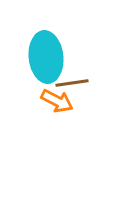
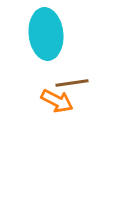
cyan ellipse: moved 23 px up
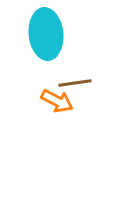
brown line: moved 3 px right
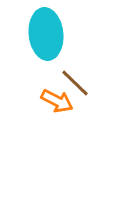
brown line: rotated 52 degrees clockwise
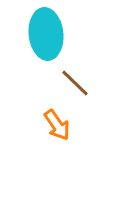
orange arrow: moved 24 px down; rotated 28 degrees clockwise
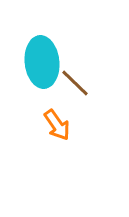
cyan ellipse: moved 4 px left, 28 px down
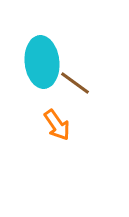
brown line: rotated 8 degrees counterclockwise
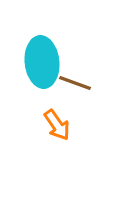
brown line: rotated 16 degrees counterclockwise
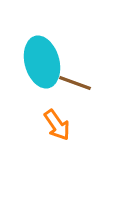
cyan ellipse: rotated 9 degrees counterclockwise
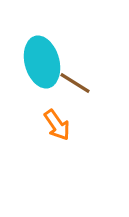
brown line: rotated 12 degrees clockwise
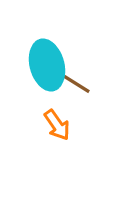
cyan ellipse: moved 5 px right, 3 px down
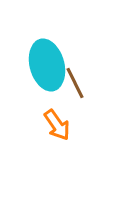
brown line: rotated 32 degrees clockwise
